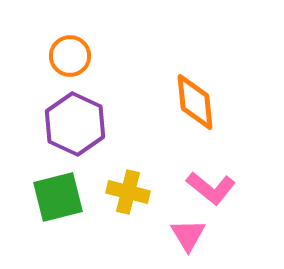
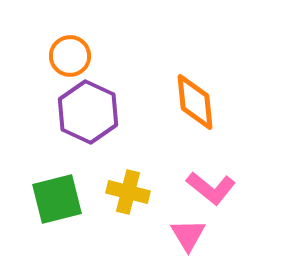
purple hexagon: moved 13 px right, 12 px up
green square: moved 1 px left, 2 px down
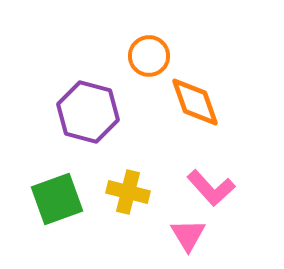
orange circle: moved 79 px right
orange diamond: rotated 14 degrees counterclockwise
purple hexagon: rotated 10 degrees counterclockwise
pink L-shape: rotated 9 degrees clockwise
green square: rotated 6 degrees counterclockwise
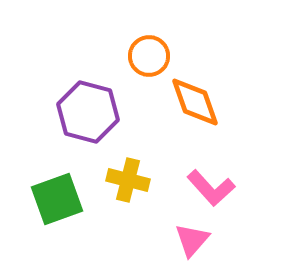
yellow cross: moved 12 px up
pink triangle: moved 4 px right, 5 px down; rotated 12 degrees clockwise
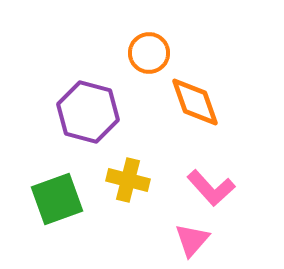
orange circle: moved 3 px up
